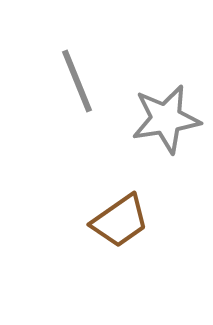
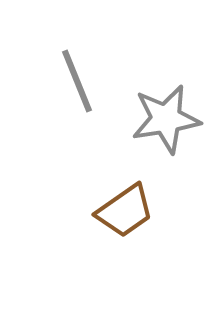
brown trapezoid: moved 5 px right, 10 px up
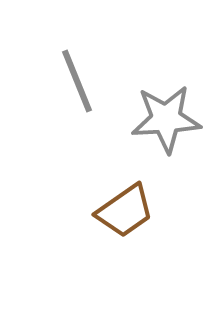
gray star: rotated 6 degrees clockwise
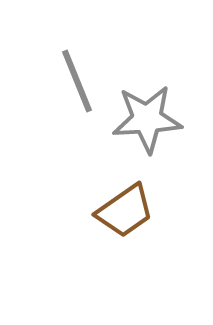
gray star: moved 19 px left
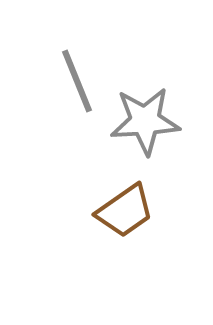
gray star: moved 2 px left, 2 px down
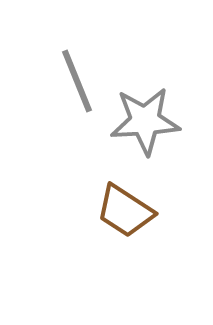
brown trapezoid: rotated 68 degrees clockwise
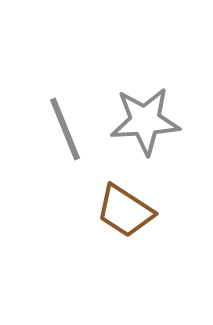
gray line: moved 12 px left, 48 px down
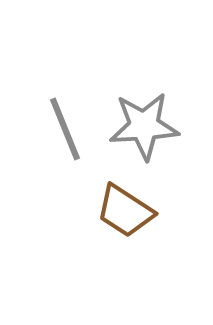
gray star: moved 1 px left, 5 px down
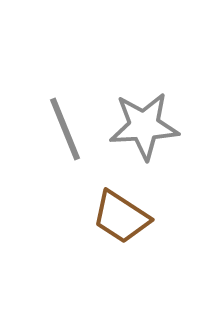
brown trapezoid: moved 4 px left, 6 px down
